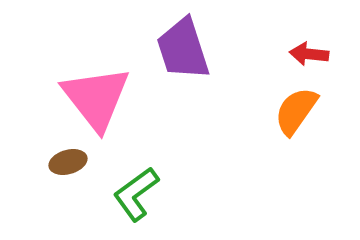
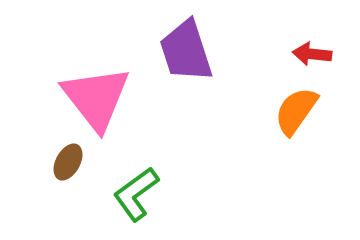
purple trapezoid: moved 3 px right, 2 px down
red arrow: moved 3 px right
brown ellipse: rotated 45 degrees counterclockwise
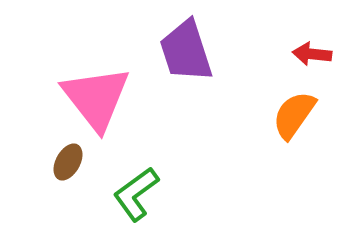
orange semicircle: moved 2 px left, 4 px down
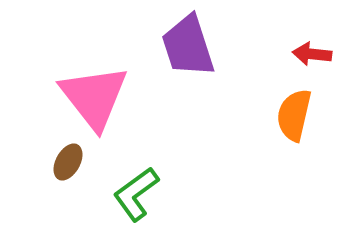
purple trapezoid: moved 2 px right, 5 px up
pink triangle: moved 2 px left, 1 px up
orange semicircle: rotated 22 degrees counterclockwise
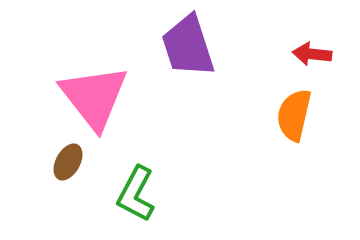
green L-shape: rotated 26 degrees counterclockwise
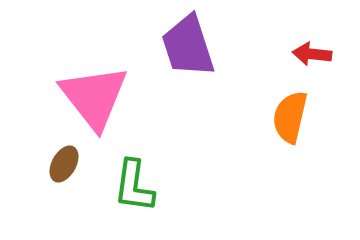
orange semicircle: moved 4 px left, 2 px down
brown ellipse: moved 4 px left, 2 px down
green L-shape: moved 2 px left, 8 px up; rotated 20 degrees counterclockwise
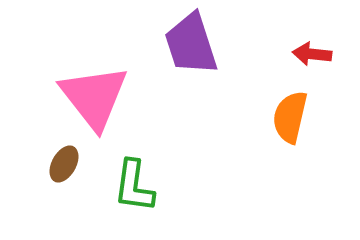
purple trapezoid: moved 3 px right, 2 px up
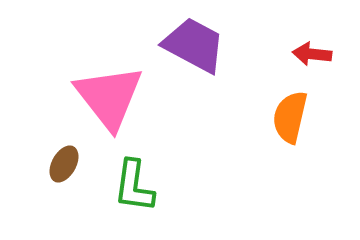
purple trapezoid: moved 3 px right, 1 px down; rotated 136 degrees clockwise
pink triangle: moved 15 px right
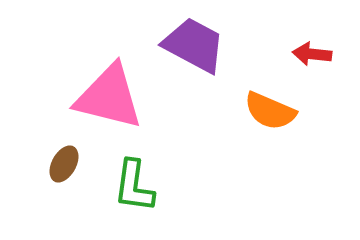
pink triangle: rotated 38 degrees counterclockwise
orange semicircle: moved 20 px left, 6 px up; rotated 80 degrees counterclockwise
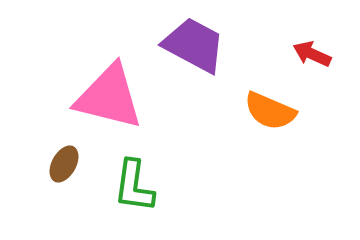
red arrow: rotated 18 degrees clockwise
